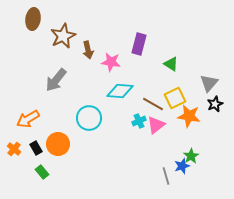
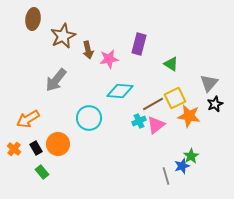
pink star: moved 2 px left, 3 px up; rotated 18 degrees counterclockwise
brown line: rotated 60 degrees counterclockwise
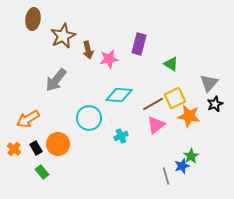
cyan diamond: moved 1 px left, 4 px down
cyan cross: moved 18 px left, 15 px down
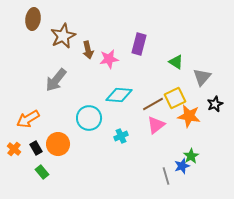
green triangle: moved 5 px right, 2 px up
gray triangle: moved 7 px left, 6 px up
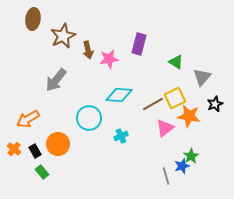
pink triangle: moved 9 px right, 3 px down
black rectangle: moved 1 px left, 3 px down
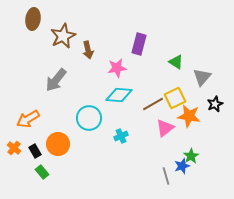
pink star: moved 8 px right, 9 px down
orange cross: moved 1 px up
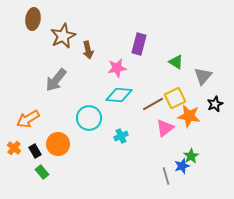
gray triangle: moved 1 px right, 1 px up
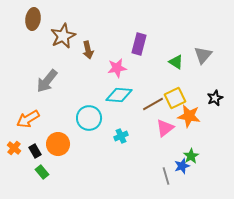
gray triangle: moved 21 px up
gray arrow: moved 9 px left, 1 px down
black star: moved 6 px up
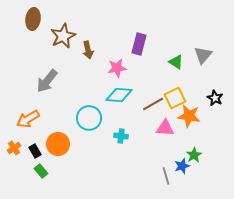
black star: rotated 21 degrees counterclockwise
pink triangle: rotated 42 degrees clockwise
cyan cross: rotated 32 degrees clockwise
orange cross: rotated 16 degrees clockwise
green star: moved 3 px right, 1 px up
green rectangle: moved 1 px left, 1 px up
